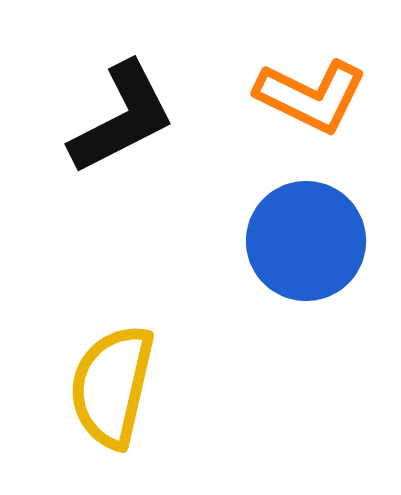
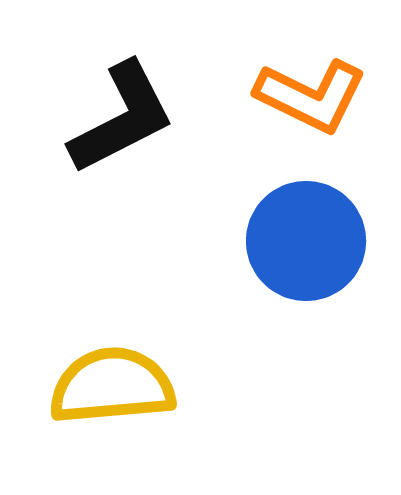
yellow semicircle: rotated 72 degrees clockwise
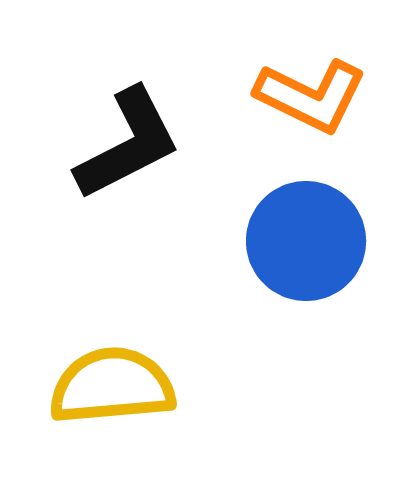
black L-shape: moved 6 px right, 26 px down
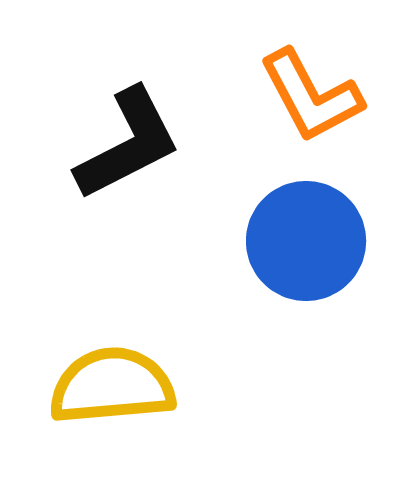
orange L-shape: rotated 36 degrees clockwise
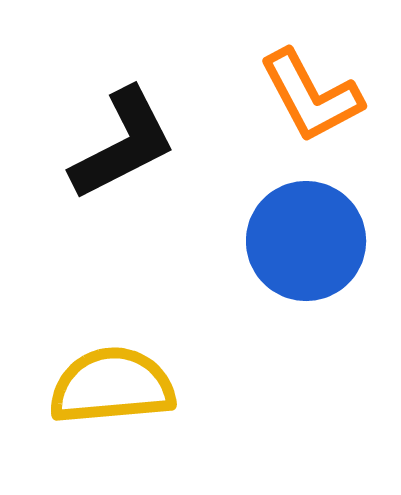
black L-shape: moved 5 px left
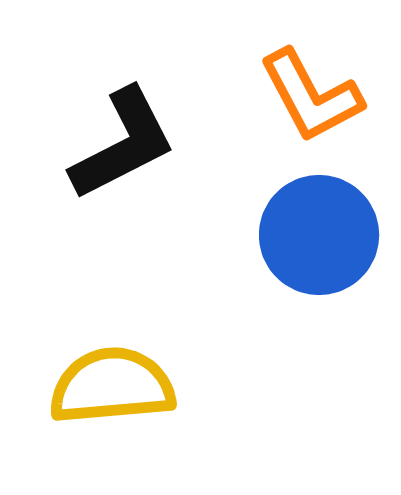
blue circle: moved 13 px right, 6 px up
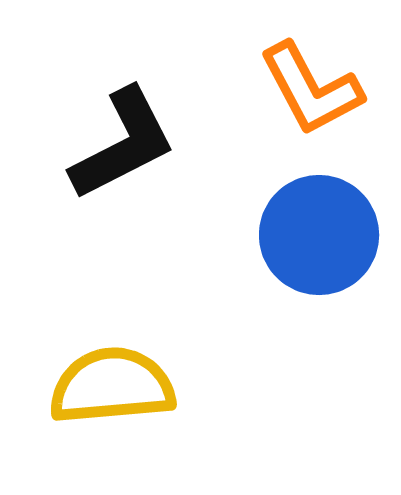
orange L-shape: moved 7 px up
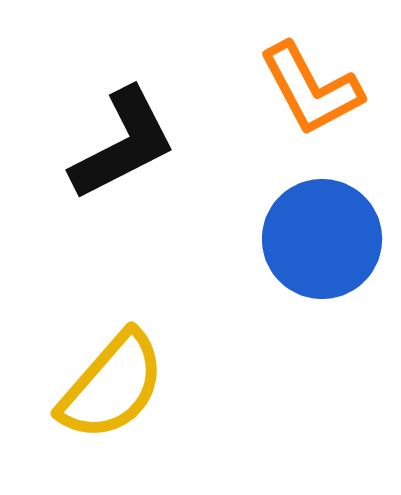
blue circle: moved 3 px right, 4 px down
yellow semicircle: rotated 136 degrees clockwise
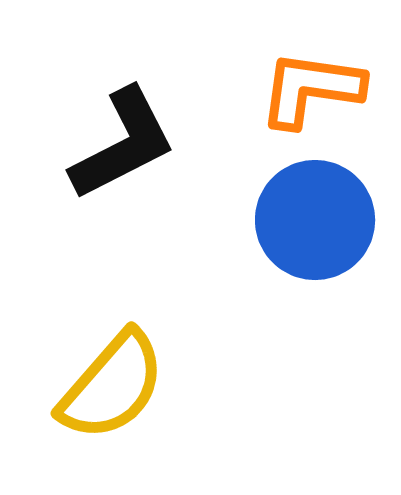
orange L-shape: rotated 126 degrees clockwise
blue circle: moved 7 px left, 19 px up
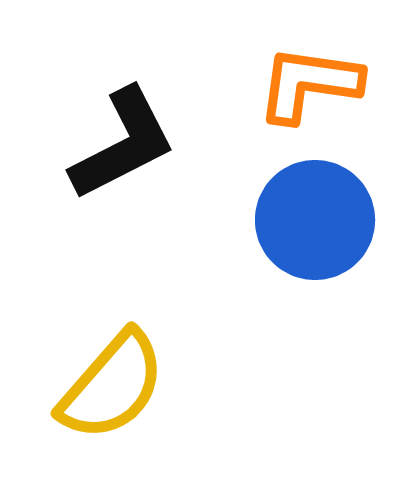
orange L-shape: moved 2 px left, 5 px up
